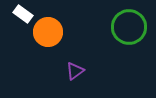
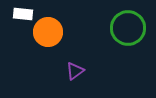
white rectangle: rotated 30 degrees counterclockwise
green circle: moved 1 px left, 1 px down
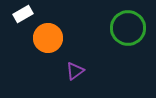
white rectangle: rotated 36 degrees counterclockwise
orange circle: moved 6 px down
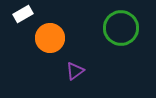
green circle: moved 7 px left
orange circle: moved 2 px right
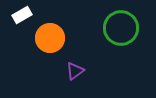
white rectangle: moved 1 px left, 1 px down
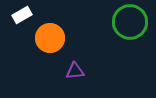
green circle: moved 9 px right, 6 px up
purple triangle: rotated 30 degrees clockwise
